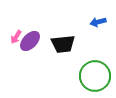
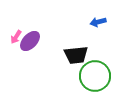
black trapezoid: moved 13 px right, 11 px down
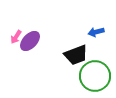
blue arrow: moved 2 px left, 10 px down
black trapezoid: rotated 15 degrees counterclockwise
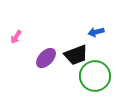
purple ellipse: moved 16 px right, 17 px down
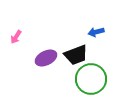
purple ellipse: rotated 20 degrees clockwise
green circle: moved 4 px left, 3 px down
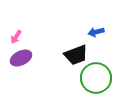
purple ellipse: moved 25 px left
green circle: moved 5 px right, 1 px up
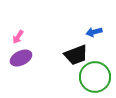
blue arrow: moved 2 px left
pink arrow: moved 2 px right
green circle: moved 1 px left, 1 px up
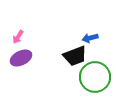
blue arrow: moved 4 px left, 6 px down
black trapezoid: moved 1 px left, 1 px down
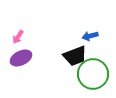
blue arrow: moved 2 px up
green circle: moved 2 px left, 3 px up
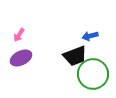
pink arrow: moved 1 px right, 2 px up
